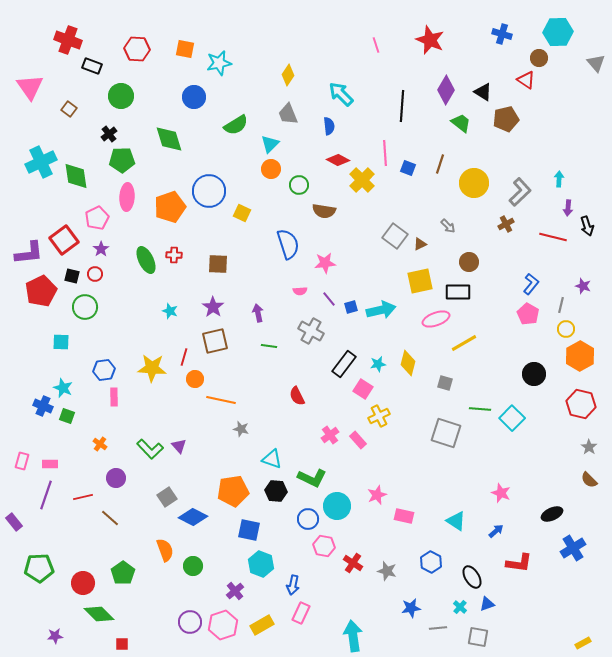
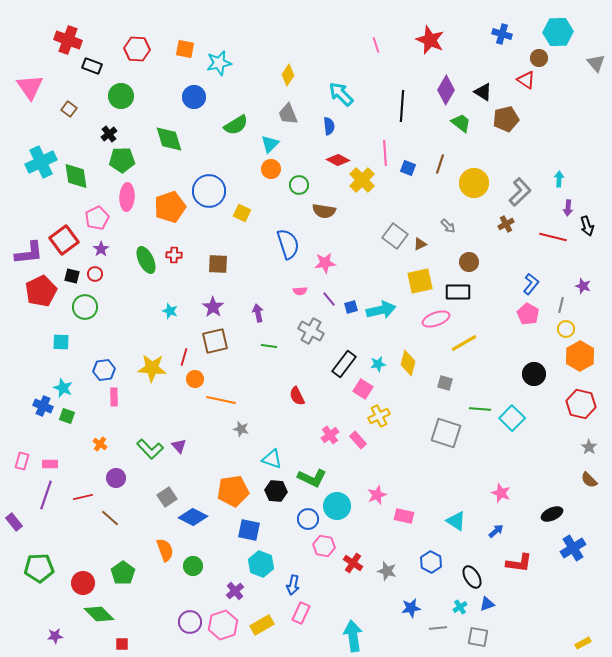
cyan cross at (460, 607): rotated 16 degrees clockwise
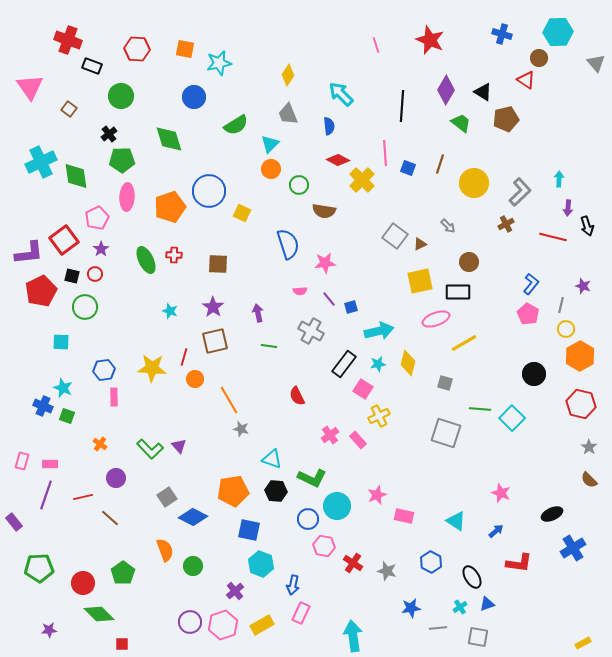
cyan arrow at (381, 310): moved 2 px left, 21 px down
orange line at (221, 400): moved 8 px right; rotated 48 degrees clockwise
purple star at (55, 636): moved 6 px left, 6 px up
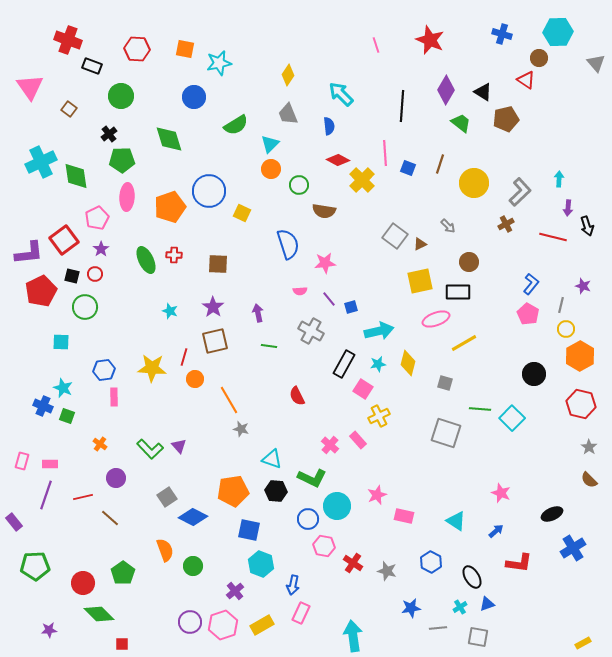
black rectangle at (344, 364): rotated 8 degrees counterclockwise
pink cross at (330, 435): moved 10 px down; rotated 12 degrees counterclockwise
green pentagon at (39, 568): moved 4 px left, 2 px up
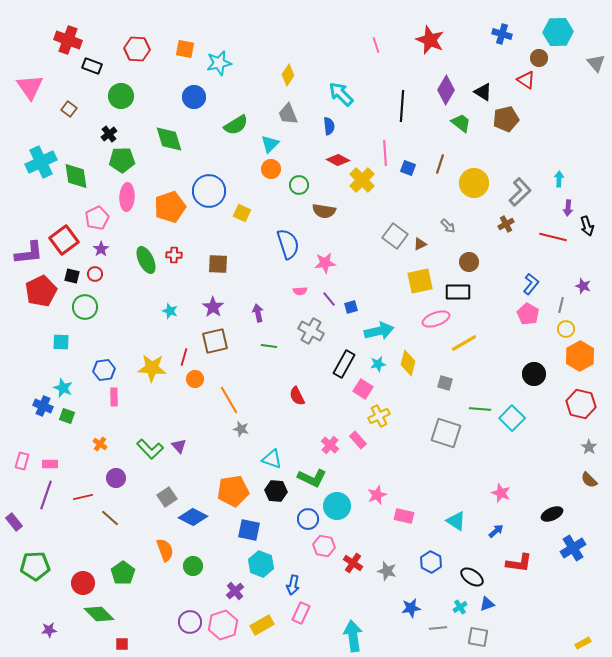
black ellipse at (472, 577): rotated 25 degrees counterclockwise
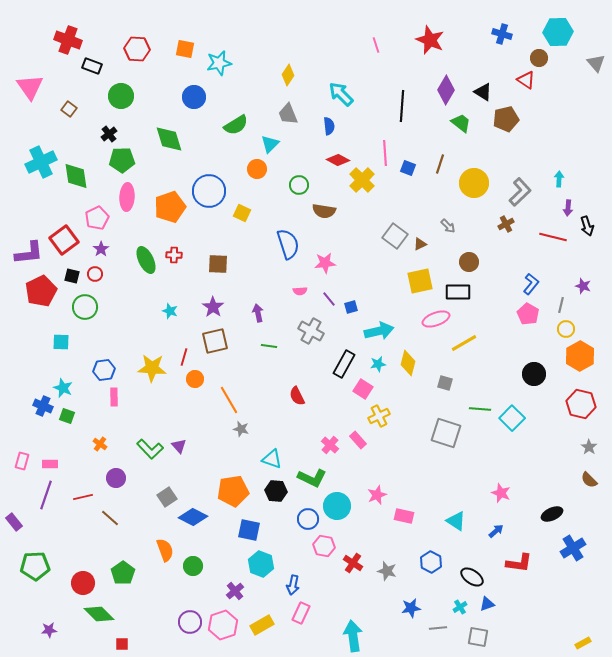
orange circle at (271, 169): moved 14 px left
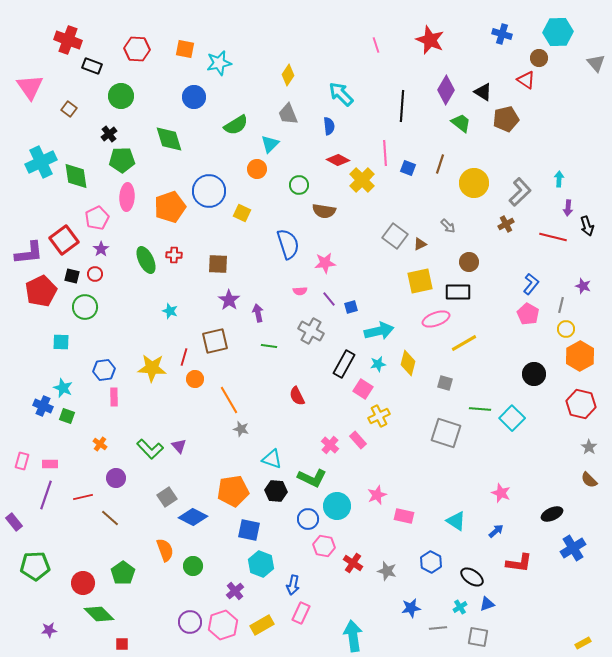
purple star at (213, 307): moved 16 px right, 7 px up
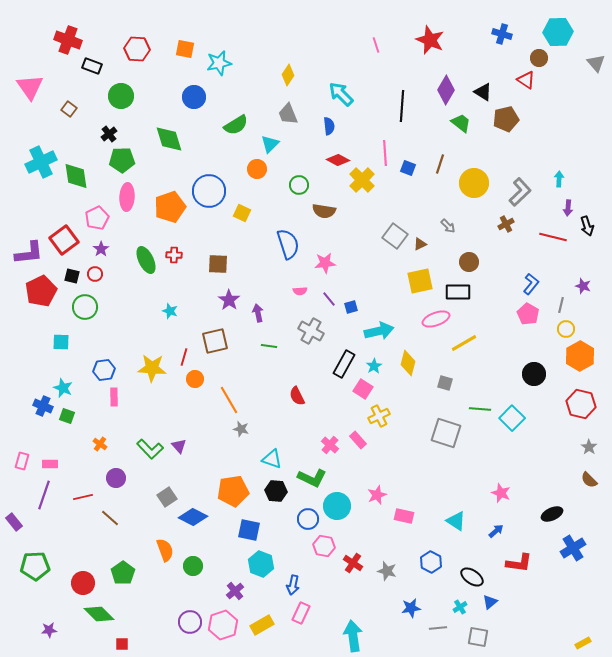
cyan star at (378, 364): moved 4 px left, 2 px down; rotated 21 degrees counterclockwise
purple line at (46, 495): moved 2 px left
blue triangle at (487, 604): moved 3 px right, 2 px up; rotated 21 degrees counterclockwise
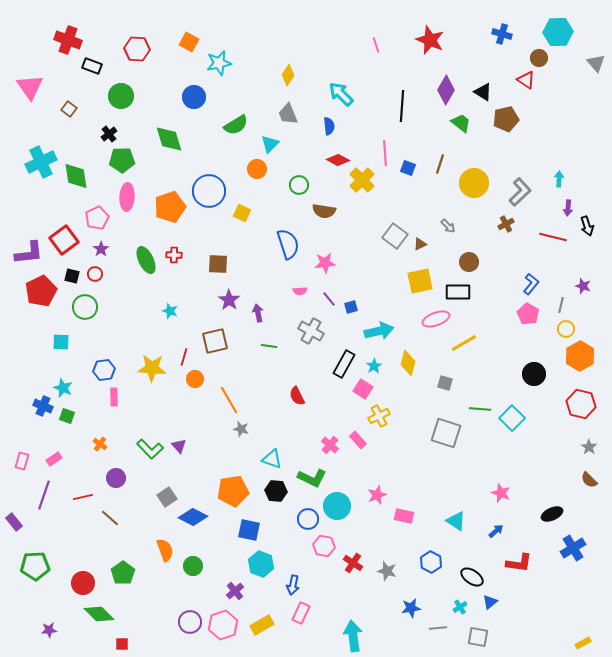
orange square at (185, 49): moved 4 px right, 7 px up; rotated 18 degrees clockwise
pink rectangle at (50, 464): moved 4 px right, 5 px up; rotated 35 degrees counterclockwise
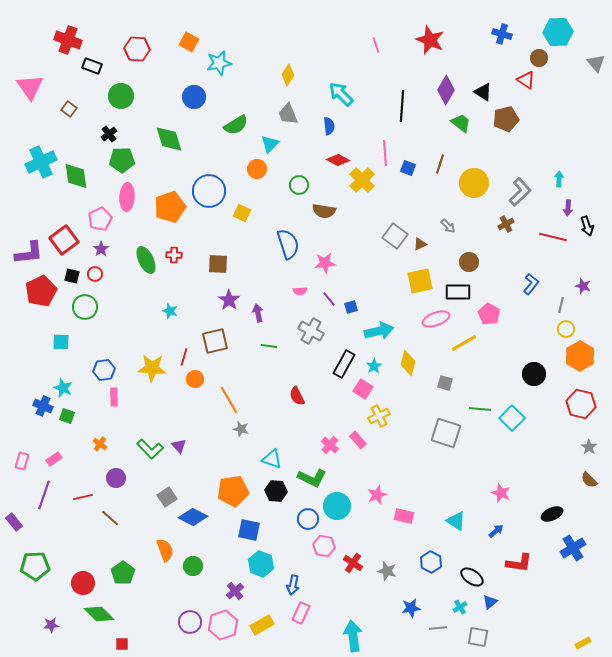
pink pentagon at (97, 218): moved 3 px right, 1 px down
pink pentagon at (528, 314): moved 39 px left
purple star at (49, 630): moved 2 px right, 5 px up
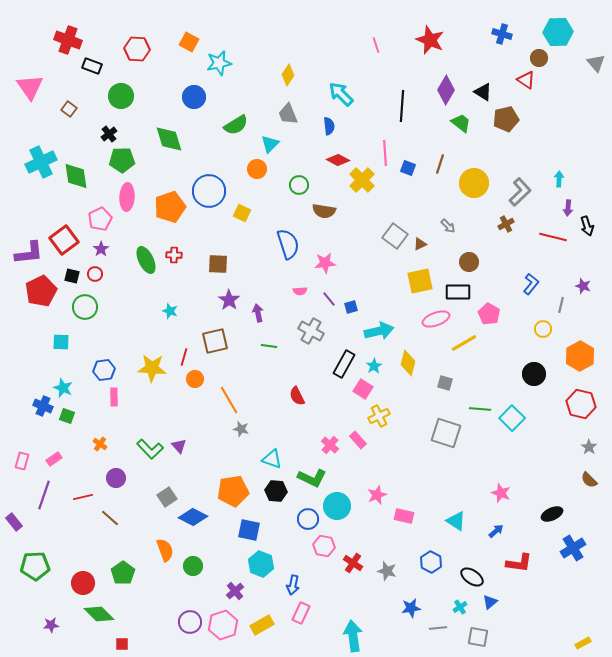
yellow circle at (566, 329): moved 23 px left
